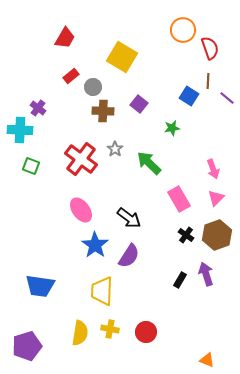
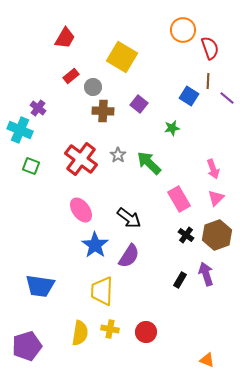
cyan cross: rotated 20 degrees clockwise
gray star: moved 3 px right, 6 px down
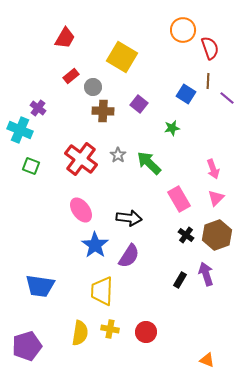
blue square: moved 3 px left, 2 px up
black arrow: rotated 30 degrees counterclockwise
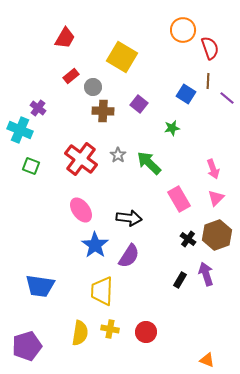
black cross: moved 2 px right, 4 px down
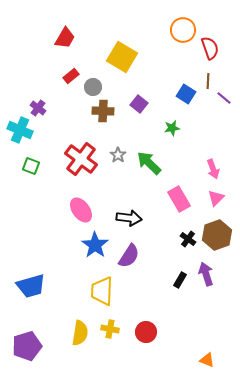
purple line: moved 3 px left
blue trapezoid: moved 9 px left; rotated 24 degrees counterclockwise
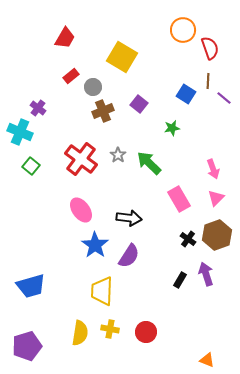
brown cross: rotated 25 degrees counterclockwise
cyan cross: moved 2 px down
green square: rotated 18 degrees clockwise
